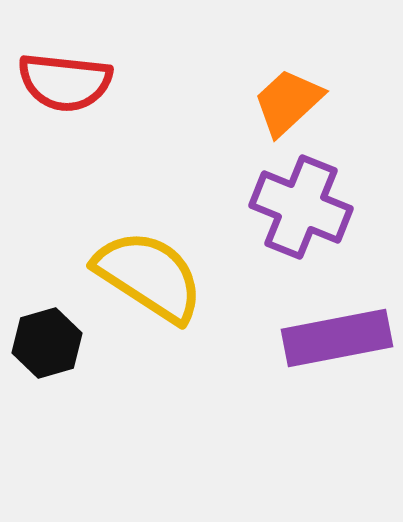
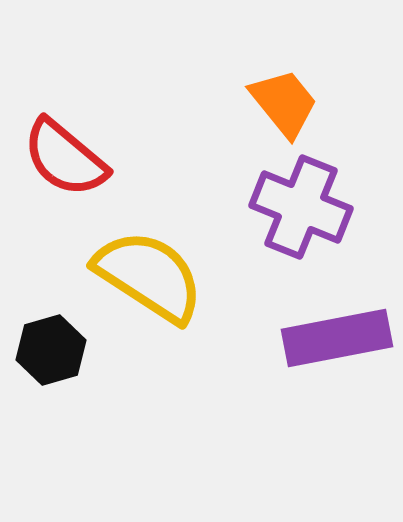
red semicircle: moved 76 px down; rotated 34 degrees clockwise
orange trapezoid: moved 4 px left, 1 px down; rotated 94 degrees clockwise
black hexagon: moved 4 px right, 7 px down
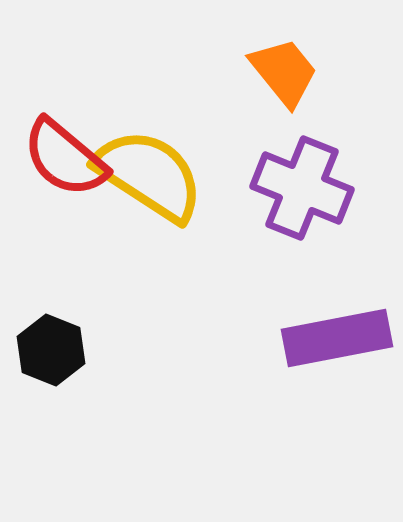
orange trapezoid: moved 31 px up
purple cross: moved 1 px right, 19 px up
yellow semicircle: moved 101 px up
black hexagon: rotated 22 degrees counterclockwise
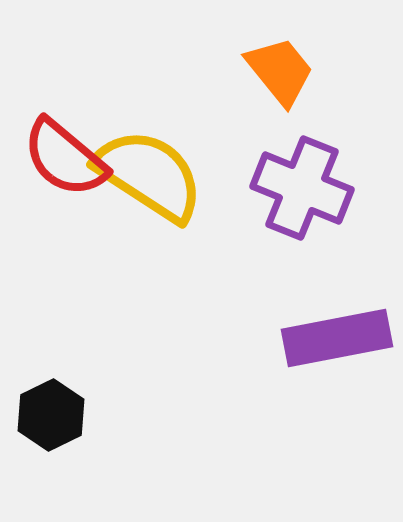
orange trapezoid: moved 4 px left, 1 px up
black hexagon: moved 65 px down; rotated 12 degrees clockwise
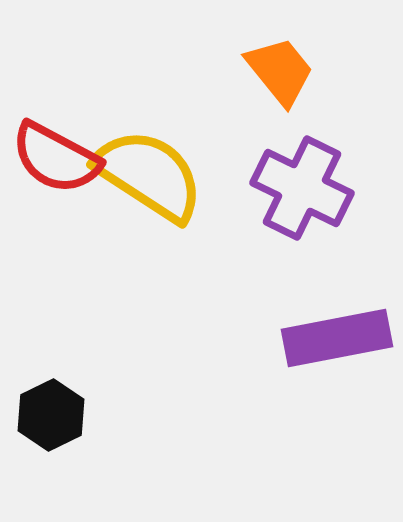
red semicircle: moved 9 px left; rotated 12 degrees counterclockwise
purple cross: rotated 4 degrees clockwise
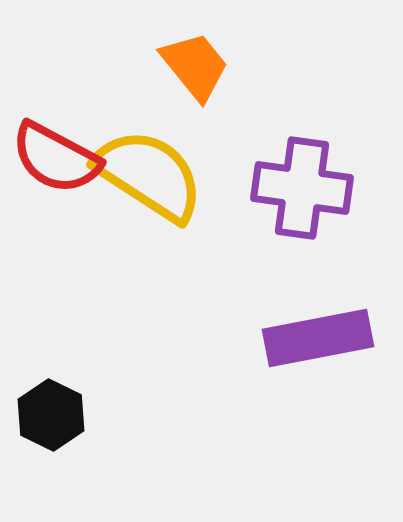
orange trapezoid: moved 85 px left, 5 px up
purple cross: rotated 18 degrees counterclockwise
purple rectangle: moved 19 px left
black hexagon: rotated 8 degrees counterclockwise
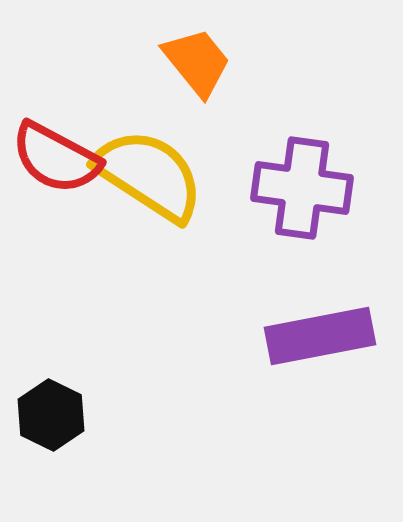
orange trapezoid: moved 2 px right, 4 px up
purple rectangle: moved 2 px right, 2 px up
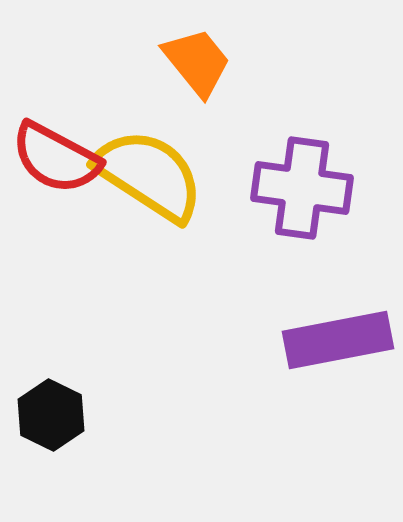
purple rectangle: moved 18 px right, 4 px down
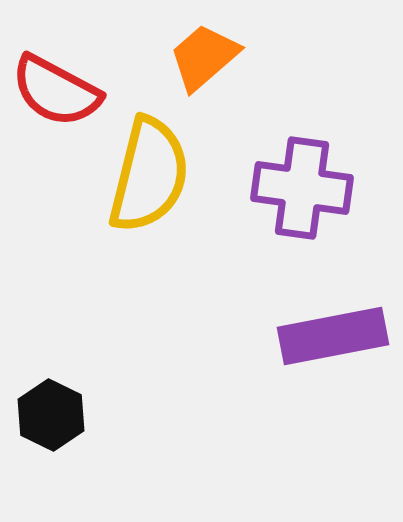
orange trapezoid: moved 7 px right, 5 px up; rotated 92 degrees counterclockwise
red semicircle: moved 67 px up
yellow semicircle: rotated 71 degrees clockwise
purple rectangle: moved 5 px left, 4 px up
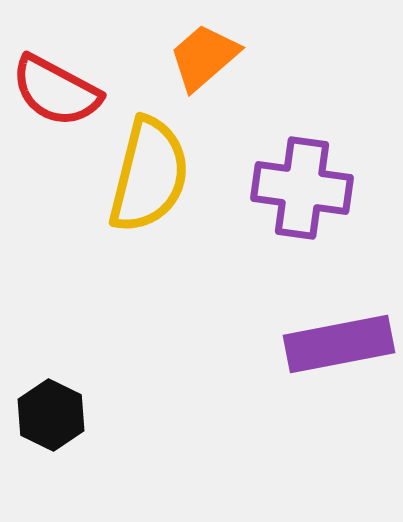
purple rectangle: moved 6 px right, 8 px down
